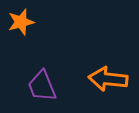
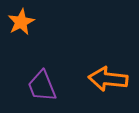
orange star: rotated 12 degrees counterclockwise
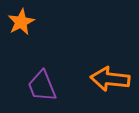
orange arrow: moved 2 px right
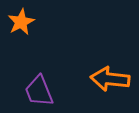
purple trapezoid: moved 3 px left, 5 px down
